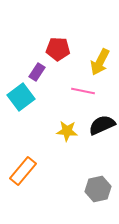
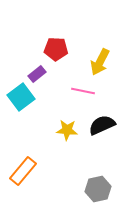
red pentagon: moved 2 px left
purple rectangle: moved 2 px down; rotated 18 degrees clockwise
yellow star: moved 1 px up
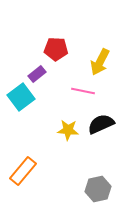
black semicircle: moved 1 px left, 1 px up
yellow star: moved 1 px right
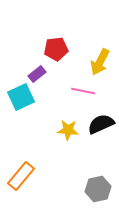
red pentagon: rotated 10 degrees counterclockwise
cyan square: rotated 12 degrees clockwise
orange rectangle: moved 2 px left, 5 px down
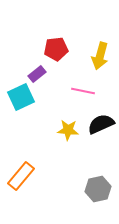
yellow arrow: moved 6 px up; rotated 12 degrees counterclockwise
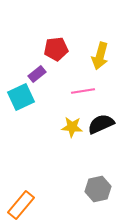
pink line: rotated 20 degrees counterclockwise
yellow star: moved 4 px right, 3 px up
orange rectangle: moved 29 px down
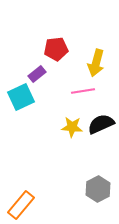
yellow arrow: moved 4 px left, 7 px down
gray hexagon: rotated 15 degrees counterclockwise
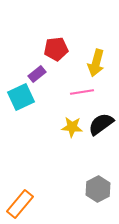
pink line: moved 1 px left, 1 px down
black semicircle: rotated 12 degrees counterclockwise
orange rectangle: moved 1 px left, 1 px up
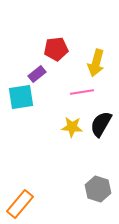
cyan square: rotated 16 degrees clockwise
black semicircle: rotated 24 degrees counterclockwise
gray hexagon: rotated 15 degrees counterclockwise
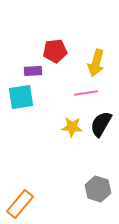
red pentagon: moved 1 px left, 2 px down
purple rectangle: moved 4 px left, 3 px up; rotated 36 degrees clockwise
pink line: moved 4 px right, 1 px down
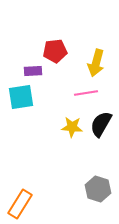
orange rectangle: rotated 8 degrees counterclockwise
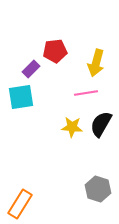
purple rectangle: moved 2 px left, 2 px up; rotated 42 degrees counterclockwise
